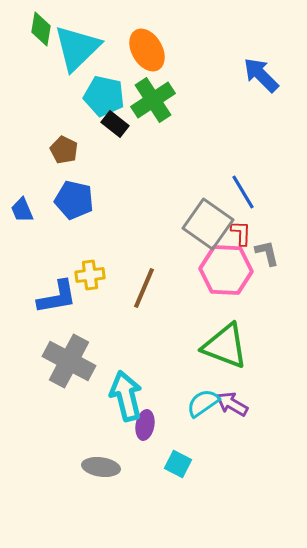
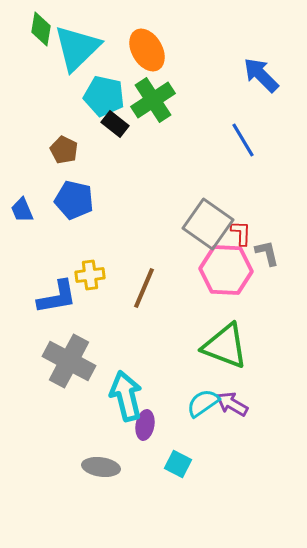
blue line: moved 52 px up
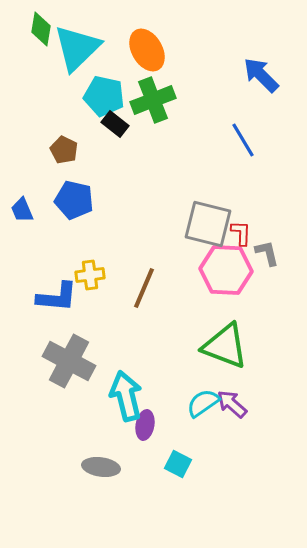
green cross: rotated 12 degrees clockwise
gray square: rotated 21 degrees counterclockwise
blue L-shape: rotated 15 degrees clockwise
purple arrow: rotated 12 degrees clockwise
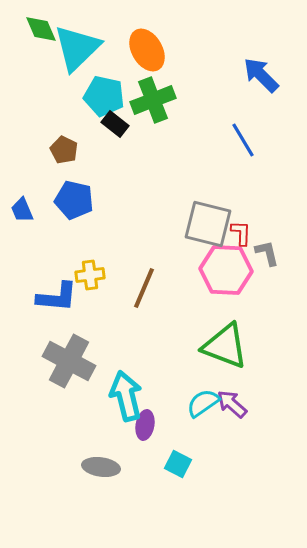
green diamond: rotated 32 degrees counterclockwise
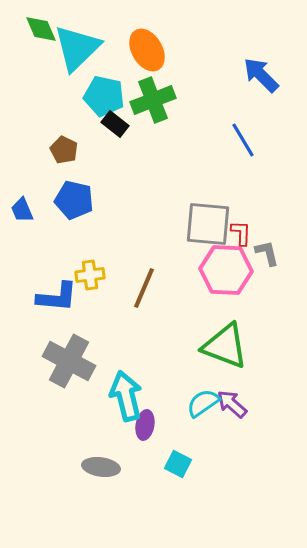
gray square: rotated 9 degrees counterclockwise
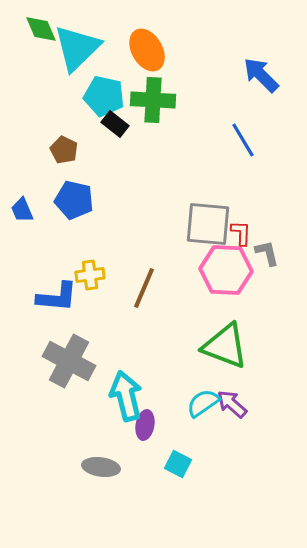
green cross: rotated 24 degrees clockwise
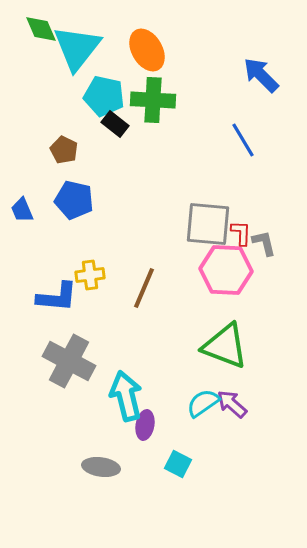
cyan triangle: rotated 8 degrees counterclockwise
gray L-shape: moved 3 px left, 10 px up
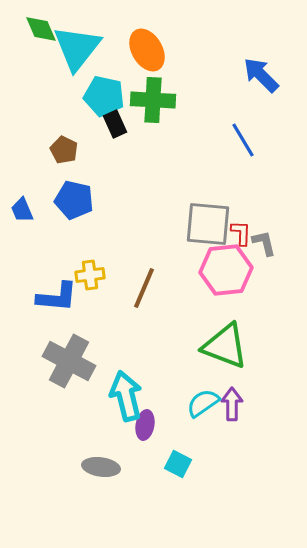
black rectangle: rotated 28 degrees clockwise
pink hexagon: rotated 9 degrees counterclockwise
purple arrow: rotated 48 degrees clockwise
